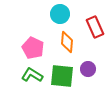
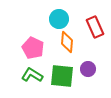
cyan circle: moved 1 px left, 5 px down
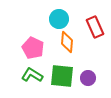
purple circle: moved 9 px down
